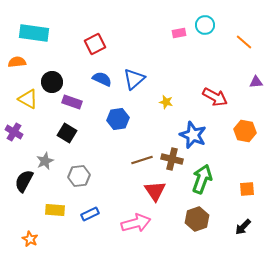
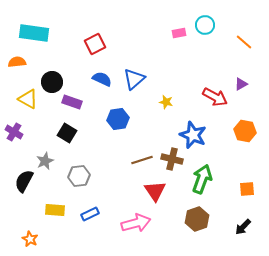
purple triangle: moved 15 px left, 2 px down; rotated 24 degrees counterclockwise
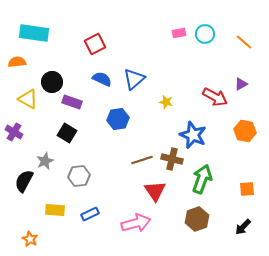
cyan circle: moved 9 px down
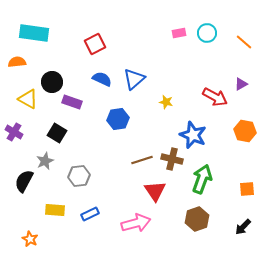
cyan circle: moved 2 px right, 1 px up
black square: moved 10 px left
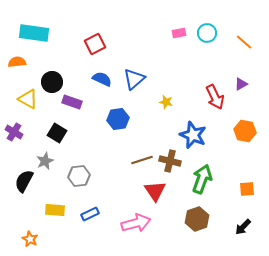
red arrow: rotated 35 degrees clockwise
brown cross: moved 2 px left, 2 px down
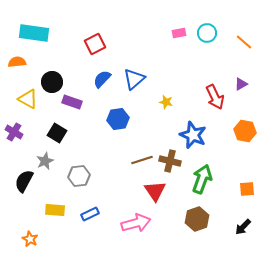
blue semicircle: rotated 72 degrees counterclockwise
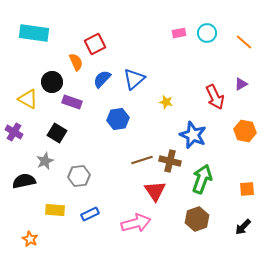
orange semicircle: moved 59 px right; rotated 72 degrees clockwise
black semicircle: rotated 50 degrees clockwise
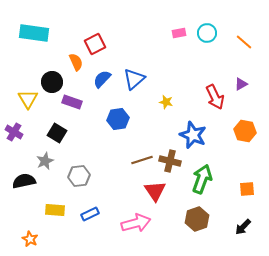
yellow triangle: rotated 30 degrees clockwise
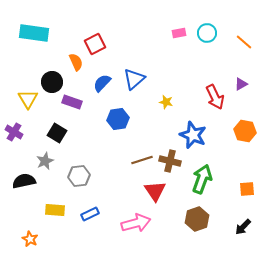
blue semicircle: moved 4 px down
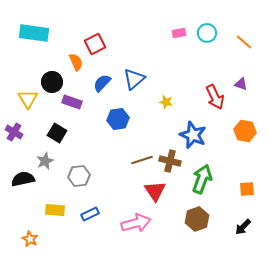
purple triangle: rotated 48 degrees clockwise
black semicircle: moved 1 px left, 2 px up
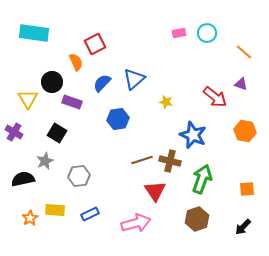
orange line: moved 10 px down
red arrow: rotated 25 degrees counterclockwise
orange star: moved 21 px up; rotated 14 degrees clockwise
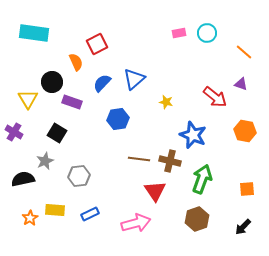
red square: moved 2 px right
brown line: moved 3 px left, 1 px up; rotated 25 degrees clockwise
